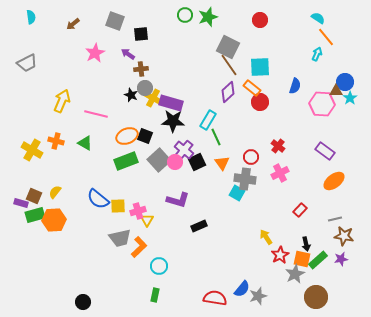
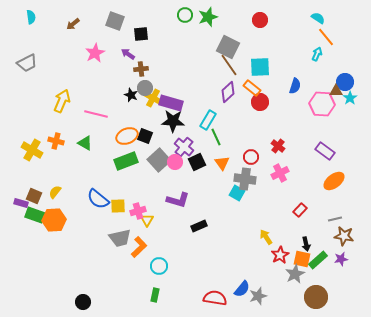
purple cross at (184, 150): moved 3 px up
green rectangle at (35, 215): rotated 36 degrees clockwise
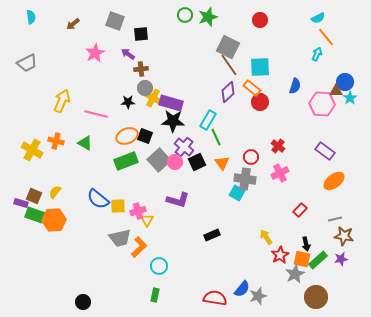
cyan semicircle at (318, 18): rotated 120 degrees clockwise
black star at (131, 95): moved 3 px left, 7 px down; rotated 24 degrees counterclockwise
black rectangle at (199, 226): moved 13 px right, 9 px down
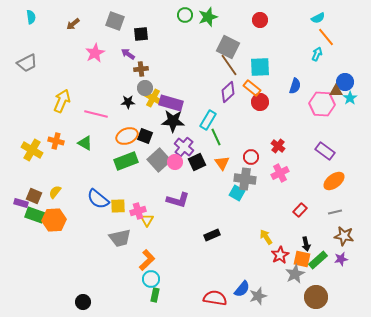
gray line at (335, 219): moved 7 px up
orange L-shape at (139, 247): moved 8 px right, 13 px down
cyan circle at (159, 266): moved 8 px left, 13 px down
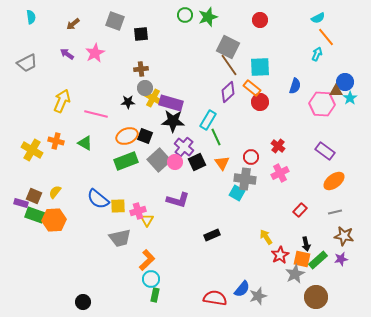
purple arrow at (128, 54): moved 61 px left
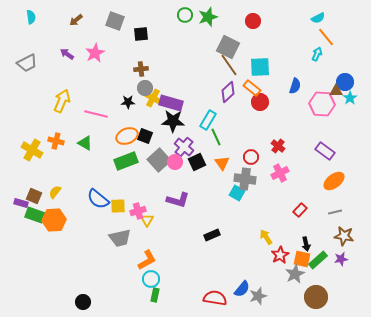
red circle at (260, 20): moved 7 px left, 1 px down
brown arrow at (73, 24): moved 3 px right, 4 px up
orange L-shape at (147, 260): rotated 15 degrees clockwise
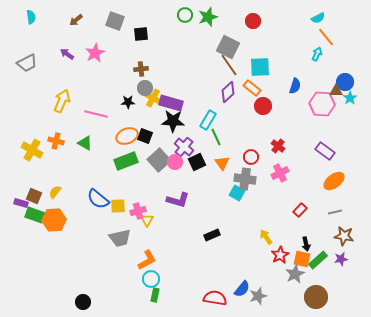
red circle at (260, 102): moved 3 px right, 4 px down
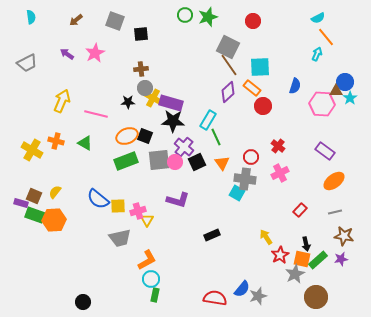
gray square at (159, 160): rotated 35 degrees clockwise
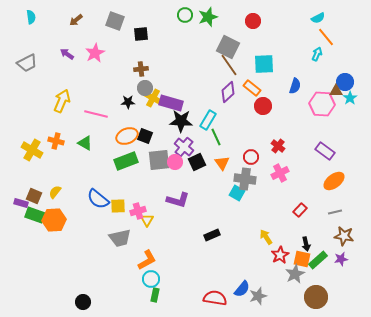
cyan square at (260, 67): moved 4 px right, 3 px up
black star at (173, 121): moved 8 px right
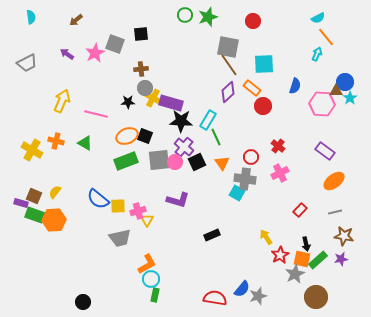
gray square at (115, 21): moved 23 px down
gray square at (228, 47): rotated 15 degrees counterclockwise
orange L-shape at (147, 260): moved 4 px down
